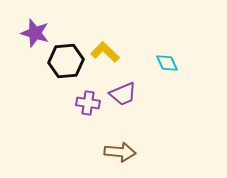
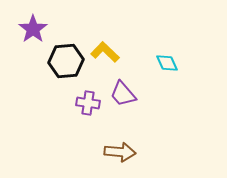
purple star: moved 2 px left, 4 px up; rotated 20 degrees clockwise
purple trapezoid: rotated 72 degrees clockwise
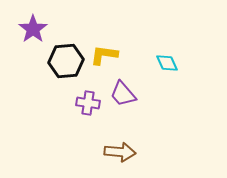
yellow L-shape: moved 1 px left, 3 px down; rotated 36 degrees counterclockwise
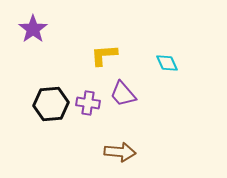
yellow L-shape: rotated 12 degrees counterclockwise
black hexagon: moved 15 px left, 43 px down
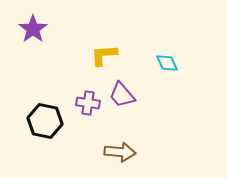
purple trapezoid: moved 1 px left, 1 px down
black hexagon: moved 6 px left, 17 px down; rotated 16 degrees clockwise
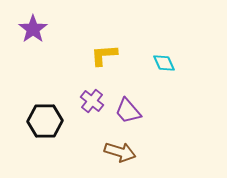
cyan diamond: moved 3 px left
purple trapezoid: moved 6 px right, 16 px down
purple cross: moved 4 px right, 2 px up; rotated 30 degrees clockwise
black hexagon: rotated 12 degrees counterclockwise
brown arrow: rotated 12 degrees clockwise
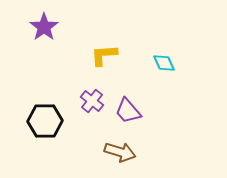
purple star: moved 11 px right, 2 px up
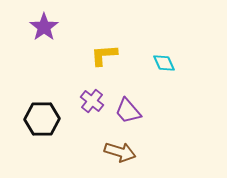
black hexagon: moved 3 px left, 2 px up
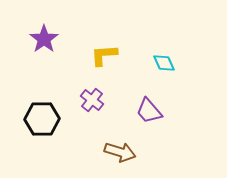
purple star: moved 12 px down
purple cross: moved 1 px up
purple trapezoid: moved 21 px right
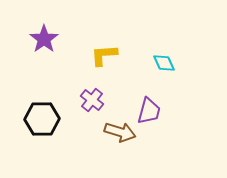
purple trapezoid: rotated 124 degrees counterclockwise
brown arrow: moved 20 px up
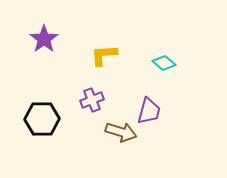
cyan diamond: rotated 25 degrees counterclockwise
purple cross: rotated 30 degrees clockwise
brown arrow: moved 1 px right
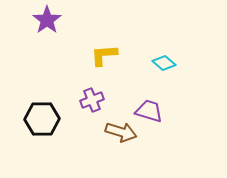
purple star: moved 3 px right, 19 px up
purple trapezoid: rotated 88 degrees counterclockwise
